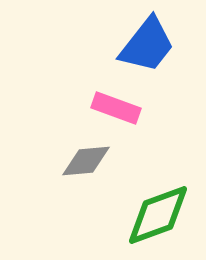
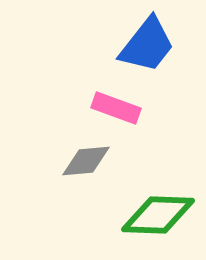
green diamond: rotated 22 degrees clockwise
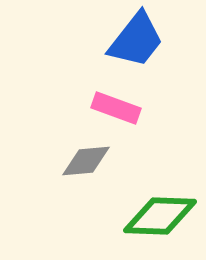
blue trapezoid: moved 11 px left, 5 px up
green diamond: moved 2 px right, 1 px down
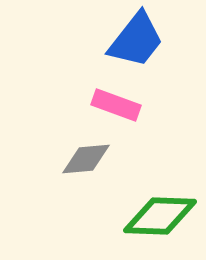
pink rectangle: moved 3 px up
gray diamond: moved 2 px up
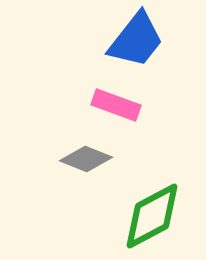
gray diamond: rotated 27 degrees clockwise
green diamond: moved 8 px left; rotated 30 degrees counterclockwise
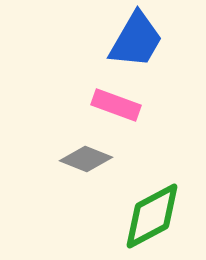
blue trapezoid: rotated 8 degrees counterclockwise
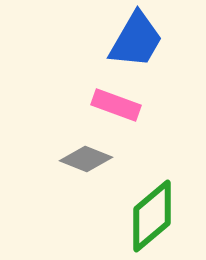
green diamond: rotated 12 degrees counterclockwise
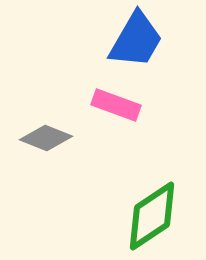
gray diamond: moved 40 px left, 21 px up
green diamond: rotated 6 degrees clockwise
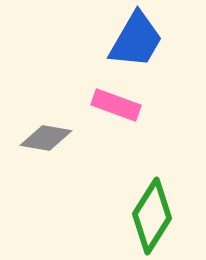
gray diamond: rotated 12 degrees counterclockwise
green diamond: rotated 24 degrees counterclockwise
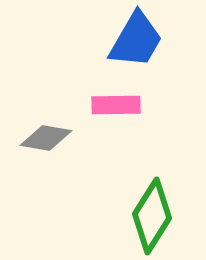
pink rectangle: rotated 21 degrees counterclockwise
